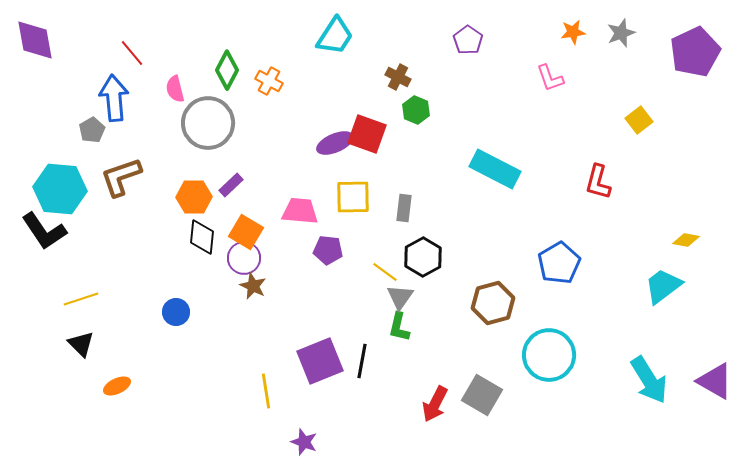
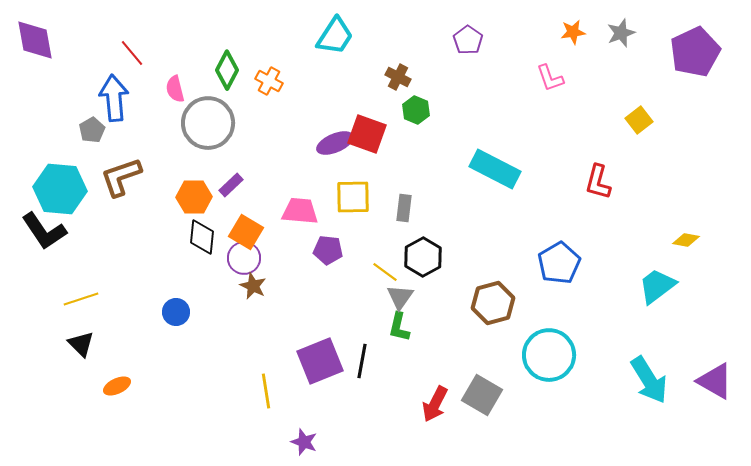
cyan trapezoid at (663, 286): moved 6 px left
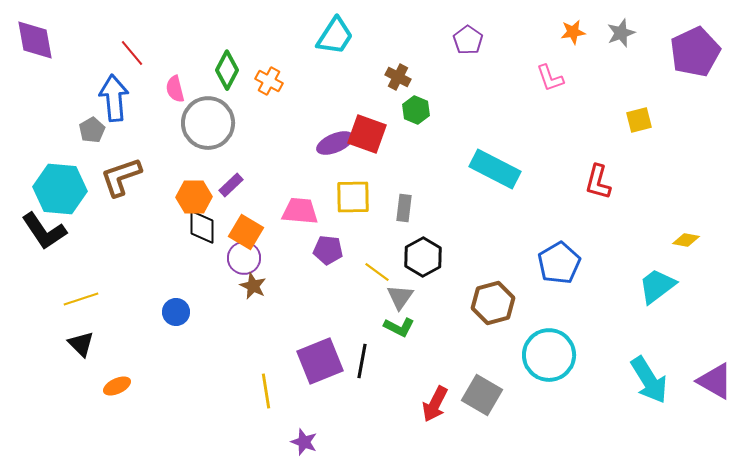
yellow square at (639, 120): rotated 24 degrees clockwise
black diamond at (202, 237): moved 10 px up; rotated 6 degrees counterclockwise
yellow line at (385, 272): moved 8 px left
green L-shape at (399, 327): rotated 76 degrees counterclockwise
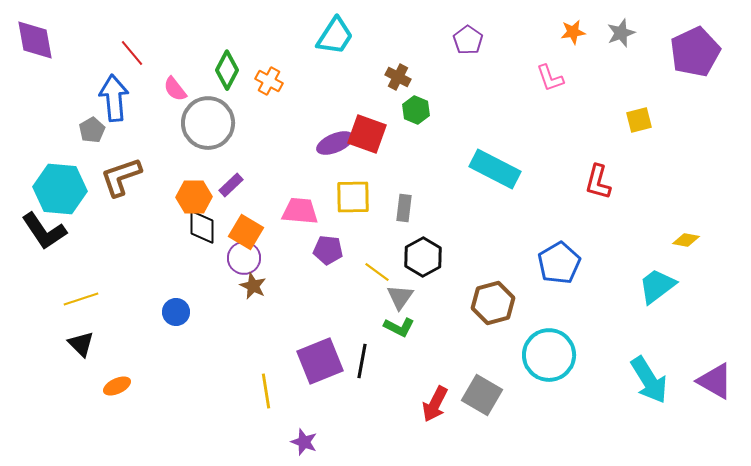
pink semicircle at (175, 89): rotated 24 degrees counterclockwise
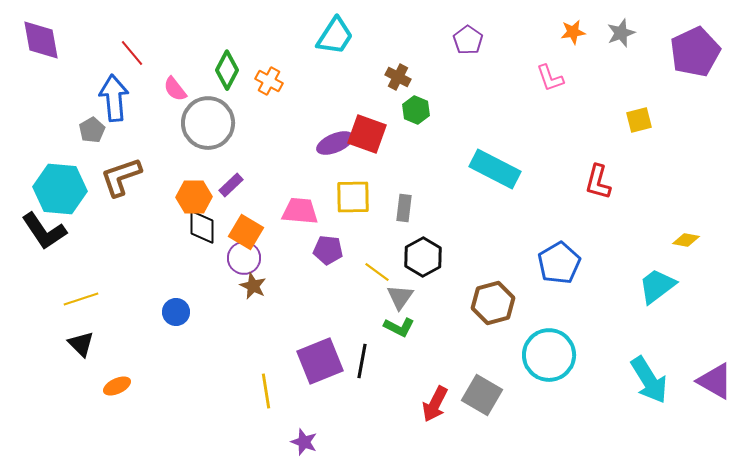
purple diamond at (35, 40): moved 6 px right
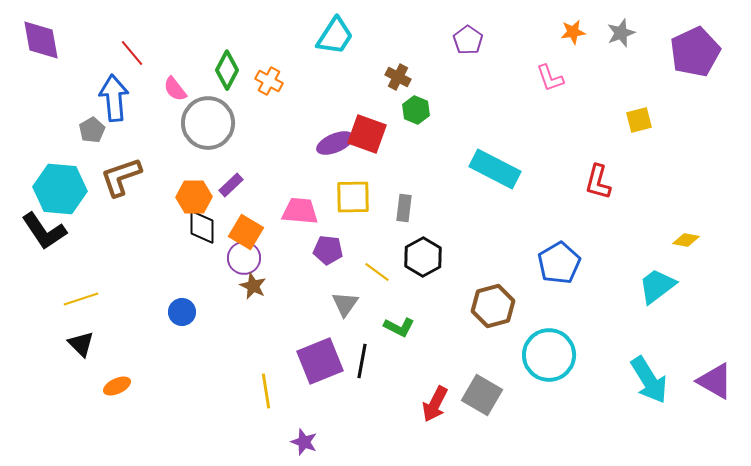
gray triangle at (400, 297): moved 55 px left, 7 px down
brown hexagon at (493, 303): moved 3 px down
blue circle at (176, 312): moved 6 px right
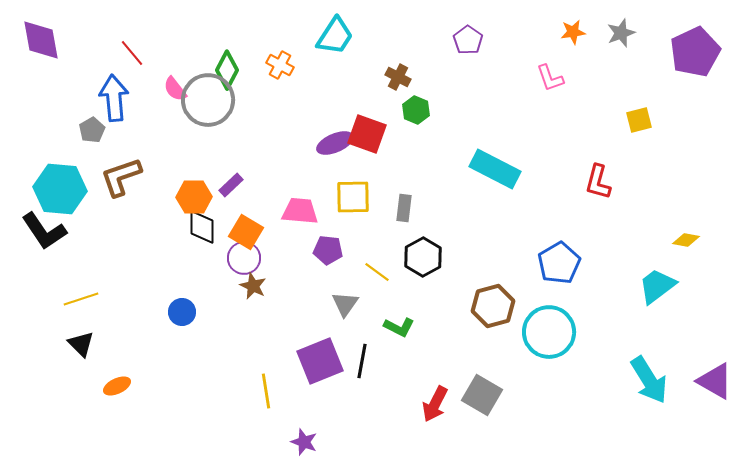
orange cross at (269, 81): moved 11 px right, 16 px up
gray circle at (208, 123): moved 23 px up
cyan circle at (549, 355): moved 23 px up
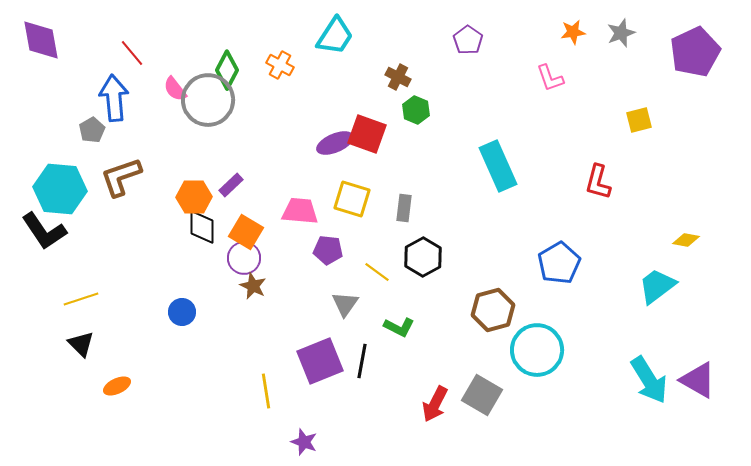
cyan rectangle at (495, 169): moved 3 px right, 3 px up; rotated 39 degrees clockwise
yellow square at (353, 197): moved 1 px left, 2 px down; rotated 18 degrees clockwise
brown hexagon at (493, 306): moved 4 px down
cyan circle at (549, 332): moved 12 px left, 18 px down
purple triangle at (715, 381): moved 17 px left, 1 px up
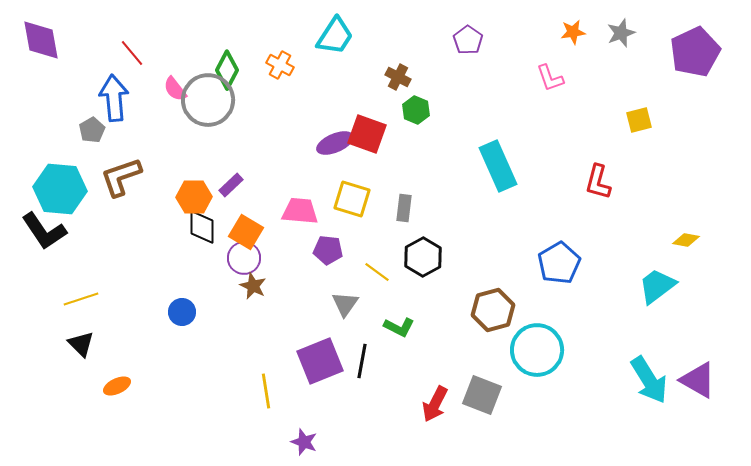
gray square at (482, 395): rotated 9 degrees counterclockwise
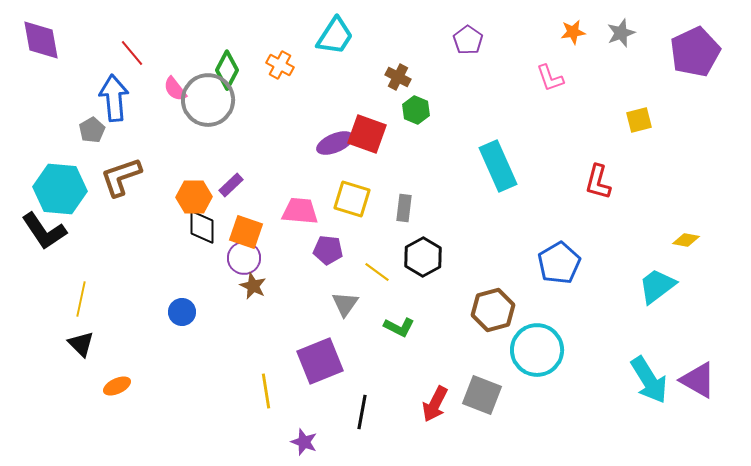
orange square at (246, 232): rotated 12 degrees counterclockwise
yellow line at (81, 299): rotated 60 degrees counterclockwise
black line at (362, 361): moved 51 px down
